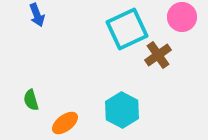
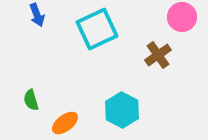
cyan square: moved 30 px left
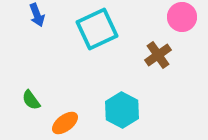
green semicircle: rotated 20 degrees counterclockwise
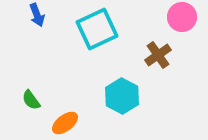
cyan hexagon: moved 14 px up
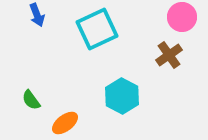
brown cross: moved 11 px right
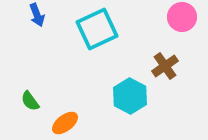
brown cross: moved 4 px left, 11 px down
cyan hexagon: moved 8 px right
green semicircle: moved 1 px left, 1 px down
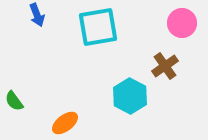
pink circle: moved 6 px down
cyan square: moved 1 px right, 2 px up; rotated 15 degrees clockwise
green semicircle: moved 16 px left
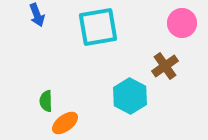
green semicircle: moved 32 px right; rotated 35 degrees clockwise
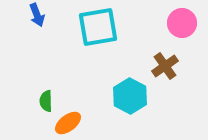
orange ellipse: moved 3 px right
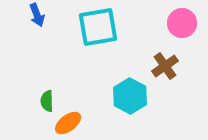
green semicircle: moved 1 px right
